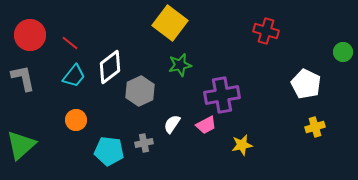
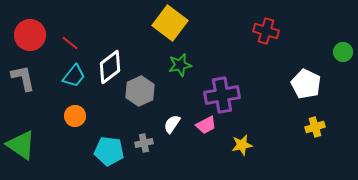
orange circle: moved 1 px left, 4 px up
green triangle: rotated 44 degrees counterclockwise
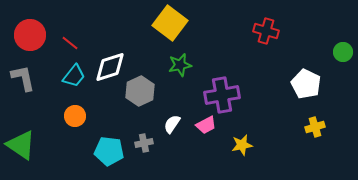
white diamond: rotated 20 degrees clockwise
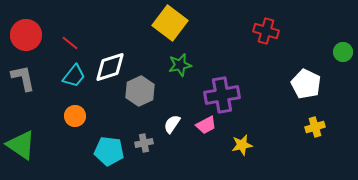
red circle: moved 4 px left
